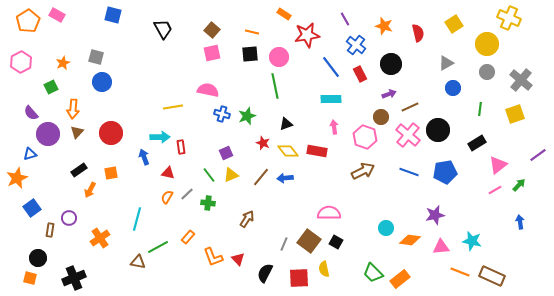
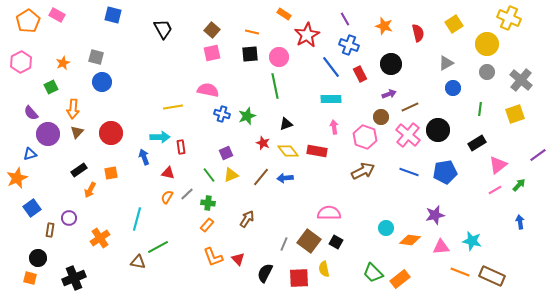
red star at (307, 35): rotated 20 degrees counterclockwise
blue cross at (356, 45): moved 7 px left; rotated 18 degrees counterclockwise
orange rectangle at (188, 237): moved 19 px right, 12 px up
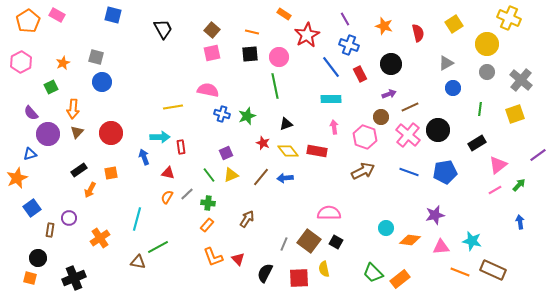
brown rectangle at (492, 276): moved 1 px right, 6 px up
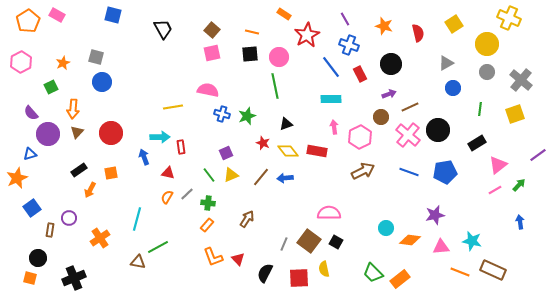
pink hexagon at (365, 137): moved 5 px left; rotated 15 degrees clockwise
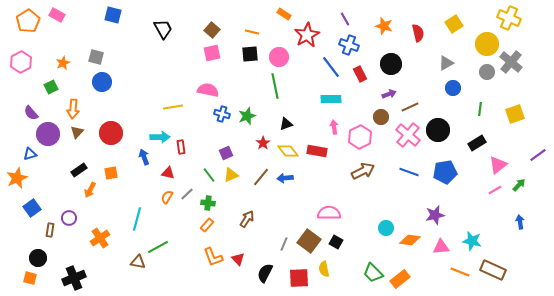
gray cross at (521, 80): moved 10 px left, 18 px up
red star at (263, 143): rotated 16 degrees clockwise
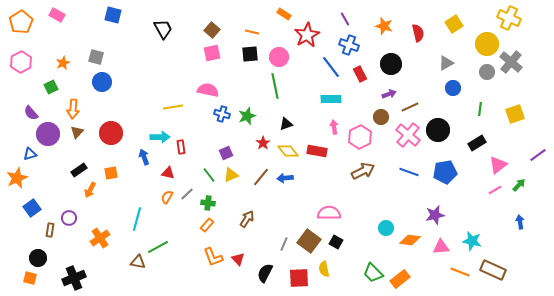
orange pentagon at (28, 21): moved 7 px left, 1 px down
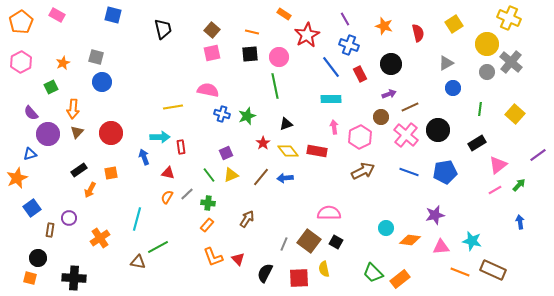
black trapezoid at (163, 29): rotated 15 degrees clockwise
yellow square at (515, 114): rotated 30 degrees counterclockwise
pink cross at (408, 135): moved 2 px left
black cross at (74, 278): rotated 25 degrees clockwise
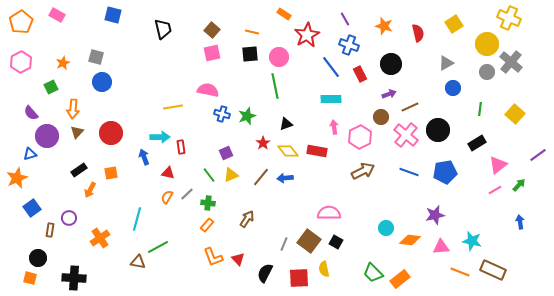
purple circle at (48, 134): moved 1 px left, 2 px down
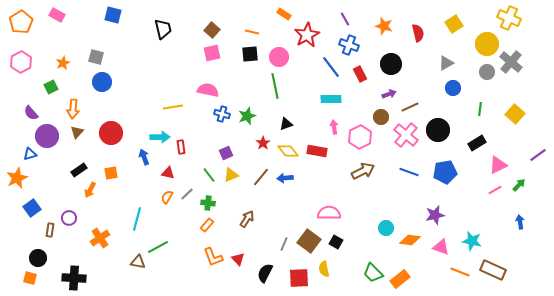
pink triangle at (498, 165): rotated 12 degrees clockwise
pink triangle at (441, 247): rotated 24 degrees clockwise
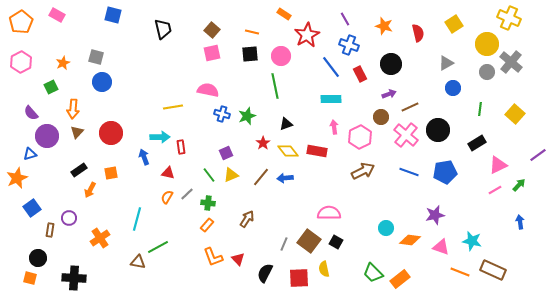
pink circle at (279, 57): moved 2 px right, 1 px up
